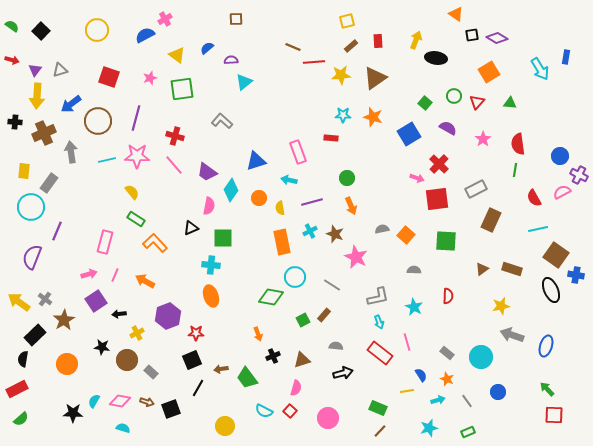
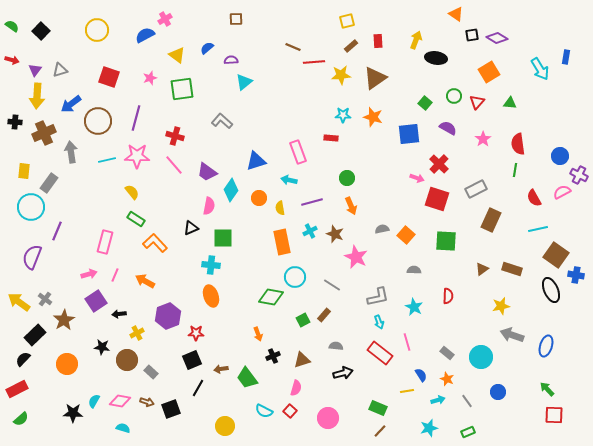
blue square at (409, 134): rotated 25 degrees clockwise
red square at (437, 199): rotated 25 degrees clockwise
black semicircle at (23, 359): rotated 35 degrees clockwise
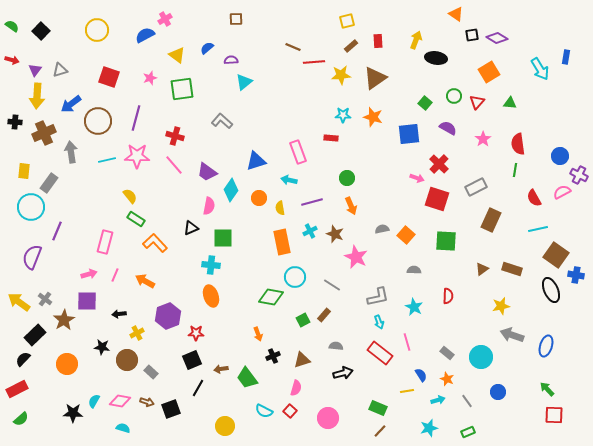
gray rectangle at (476, 189): moved 2 px up
yellow semicircle at (132, 192): moved 2 px left, 4 px down
purple square at (96, 301): moved 9 px left; rotated 35 degrees clockwise
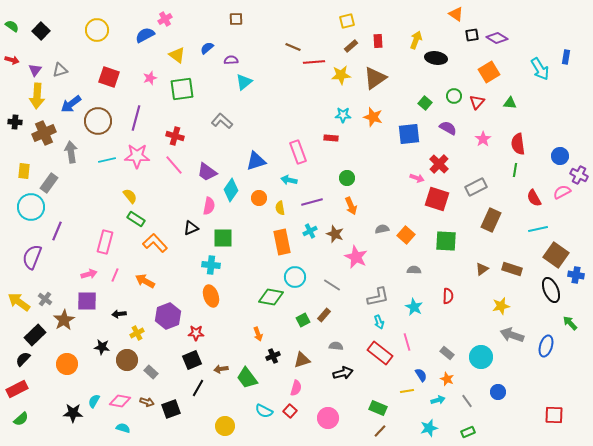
green arrow at (547, 389): moved 23 px right, 66 px up
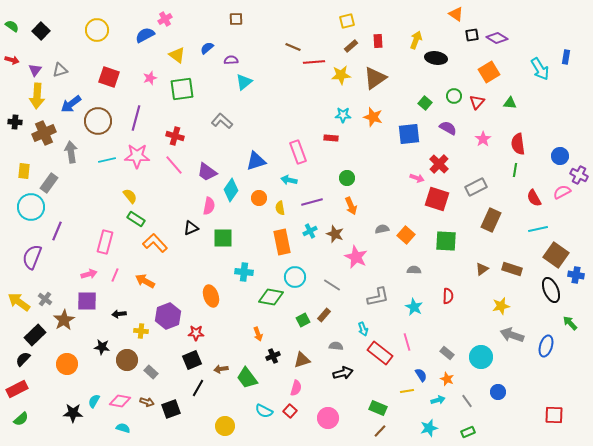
cyan cross at (211, 265): moved 33 px right, 7 px down
cyan arrow at (379, 322): moved 16 px left, 7 px down
yellow cross at (137, 333): moved 4 px right, 2 px up; rotated 32 degrees clockwise
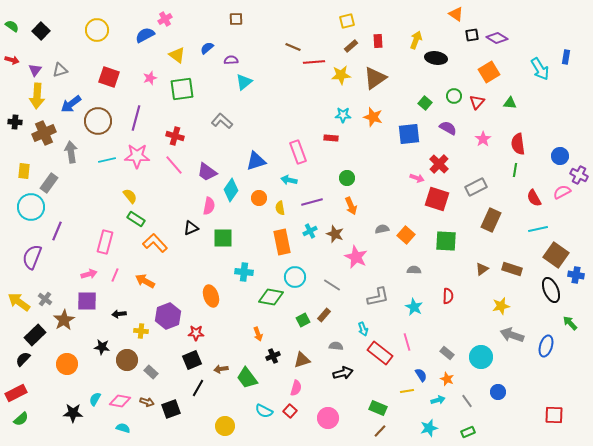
red rectangle at (17, 389): moved 1 px left, 4 px down
cyan semicircle at (94, 401): moved 1 px right, 2 px up
